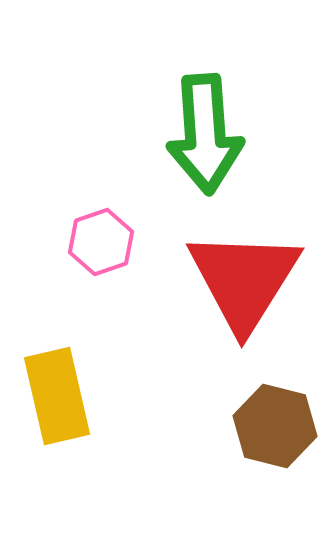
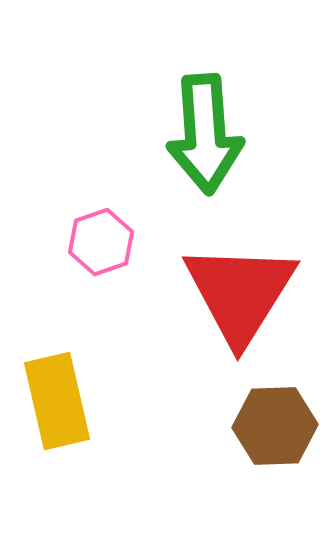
red triangle: moved 4 px left, 13 px down
yellow rectangle: moved 5 px down
brown hexagon: rotated 16 degrees counterclockwise
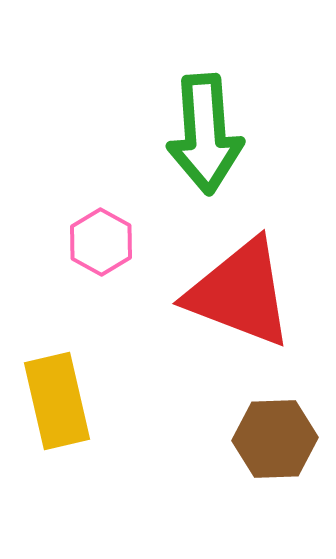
pink hexagon: rotated 12 degrees counterclockwise
red triangle: rotated 41 degrees counterclockwise
brown hexagon: moved 13 px down
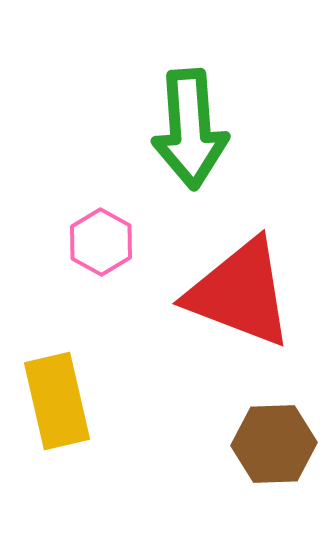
green arrow: moved 15 px left, 5 px up
brown hexagon: moved 1 px left, 5 px down
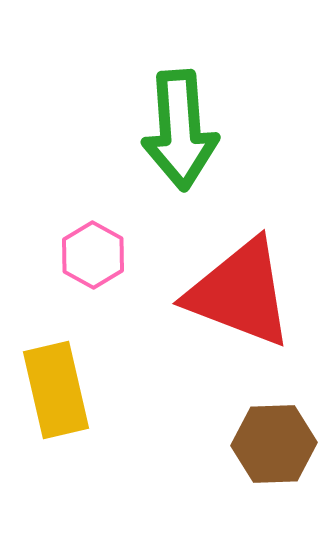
green arrow: moved 10 px left, 1 px down
pink hexagon: moved 8 px left, 13 px down
yellow rectangle: moved 1 px left, 11 px up
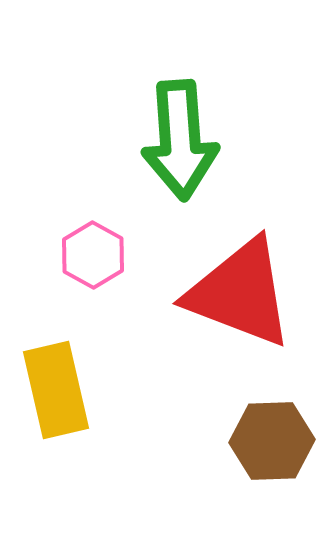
green arrow: moved 10 px down
brown hexagon: moved 2 px left, 3 px up
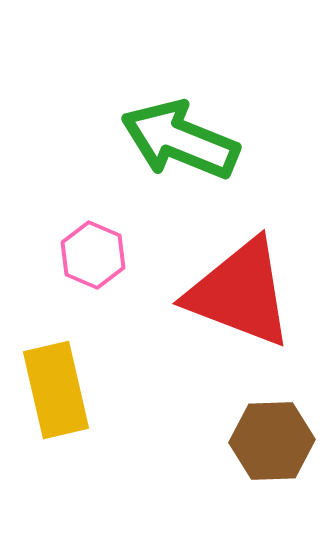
green arrow: rotated 116 degrees clockwise
pink hexagon: rotated 6 degrees counterclockwise
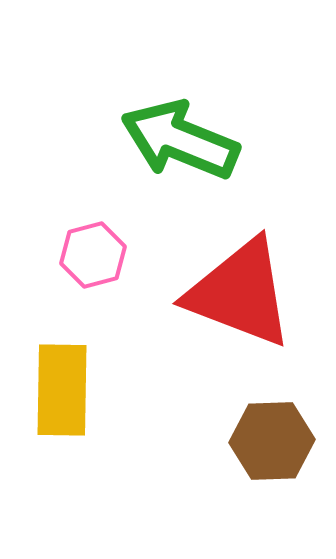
pink hexagon: rotated 22 degrees clockwise
yellow rectangle: moved 6 px right; rotated 14 degrees clockwise
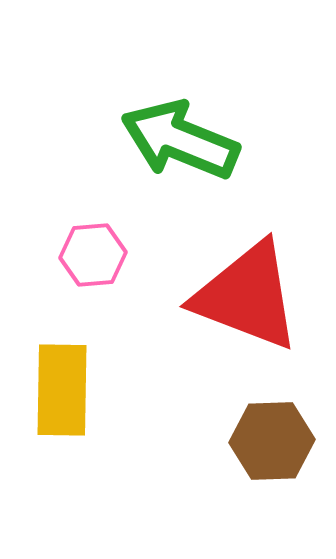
pink hexagon: rotated 10 degrees clockwise
red triangle: moved 7 px right, 3 px down
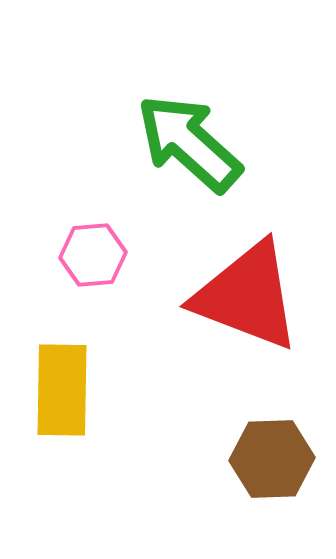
green arrow: moved 9 px right, 3 px down; rotated 20 degrees clockwise
brown hexagon: moved 18 px down
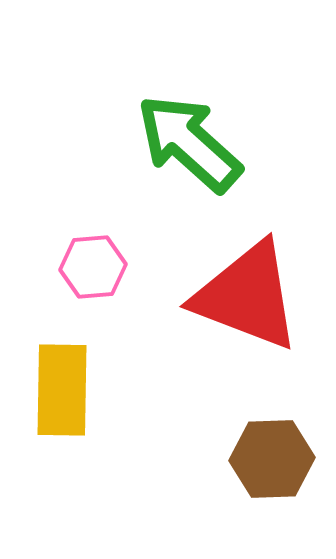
pink hexagon: moved 12 px down
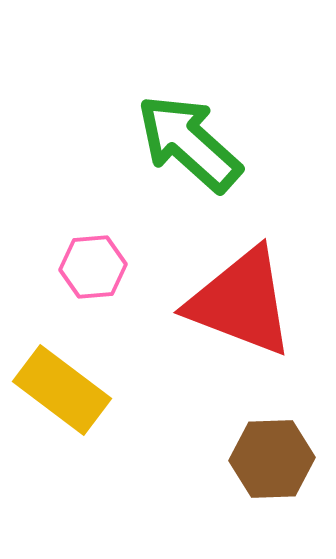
red triangle: moved 6 px left, 6 px down
yellow rectangle: rotated 54 degrees counterclockwise
